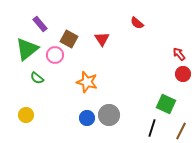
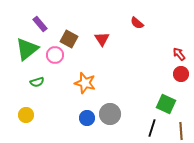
red circle: moved 2 px left
green semicircle: moved 4 px down; rotated 56 degrees counterclockwise
orange star: moved 2 px left, 1 px down
gray circle: moved 1 px right, 1 px up
brown line: rotated 30 degrees counterclockwise
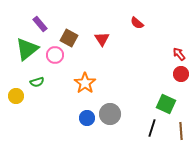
brown square: moved 1 px up
orange star: rotated 20 degrees clockwise
yellow circle: moved 10 px left, 19 px up
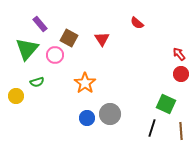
green triangle: rotated 10 degrees counterclockwise
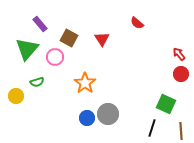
pink circle: moved 2 px down
gray circle: moved 2 px left
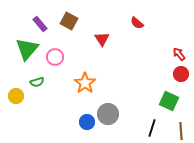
brown square: moved 17 px up
green square: moved 3 px right, 3 px up
blue circle: moved 4 px down
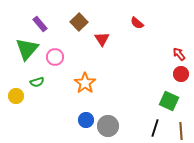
brown square: moved 10 px right, 1 px down; rotated 18 degrees clockwise
gray circle: moved 12 px down
blue circle: moved 1 px left, 2 px up
black line: moved 3 px right
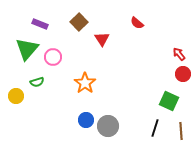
purple rectangle: rotated 28 degrees counterclockwise
pink circle: moved 2 px left
red circle: moved 2 px right
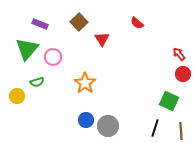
yellow circle: moved 1 px right
